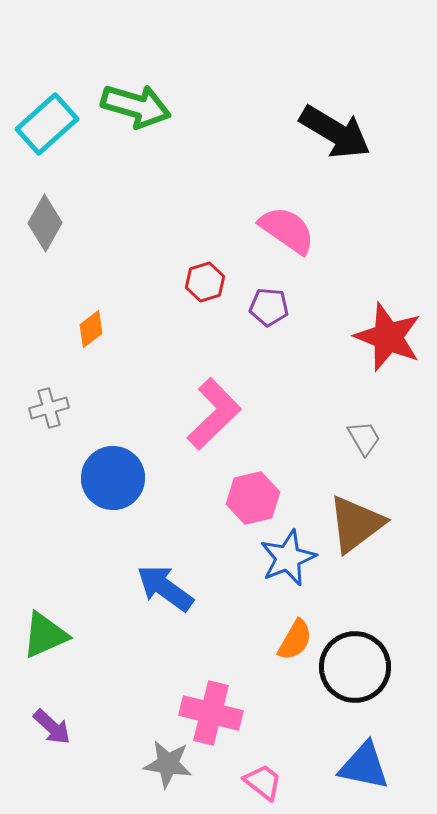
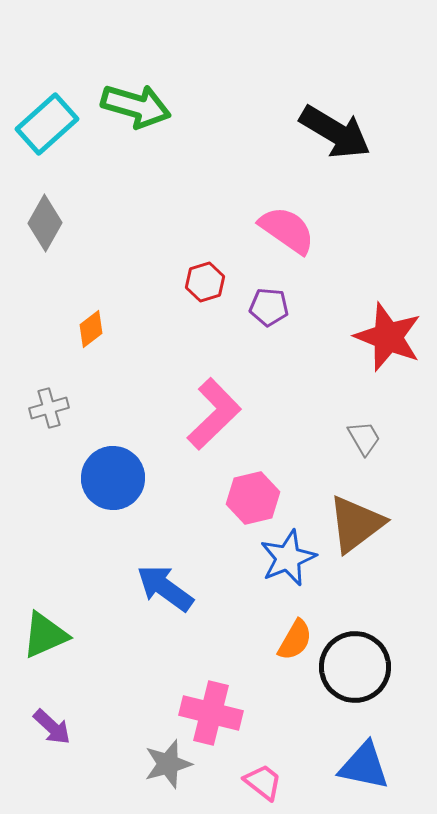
gray star: rotated 24 degrees counterclockwise
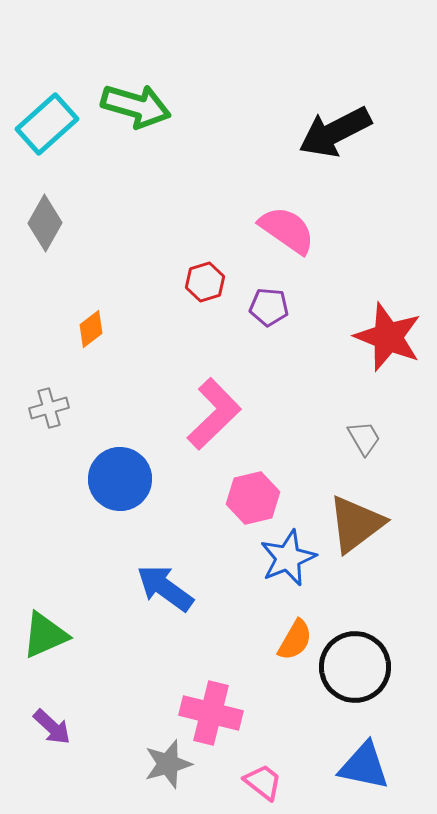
black arrow: rotated 122 degrees clockwise
blue circle: moved 7 px right, 1 px down
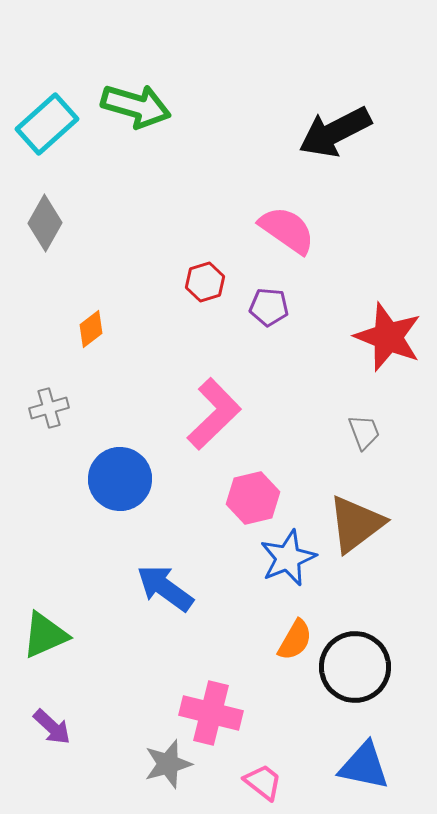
gray trapezoid: moved 6 px up; rotated 9 degrees clockwise
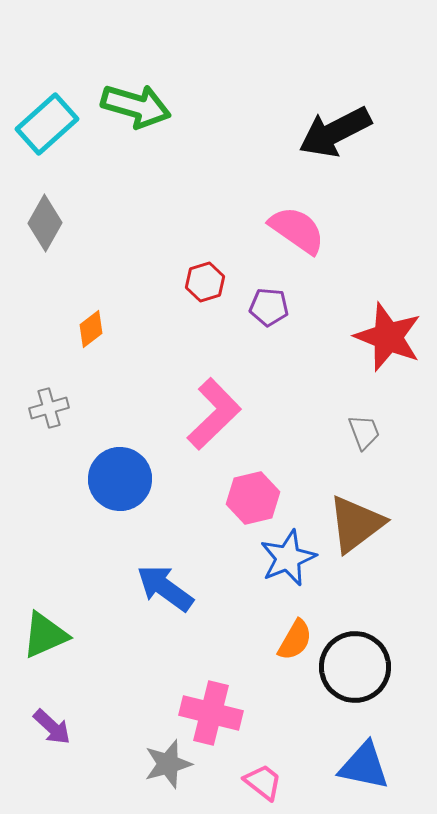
pink semicircle: moved 10 px right
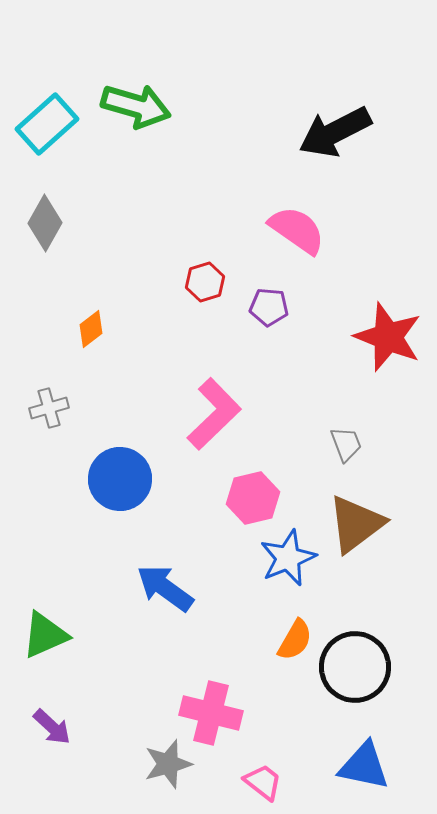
gray trapezoid: moved 18 px left, 12 px down
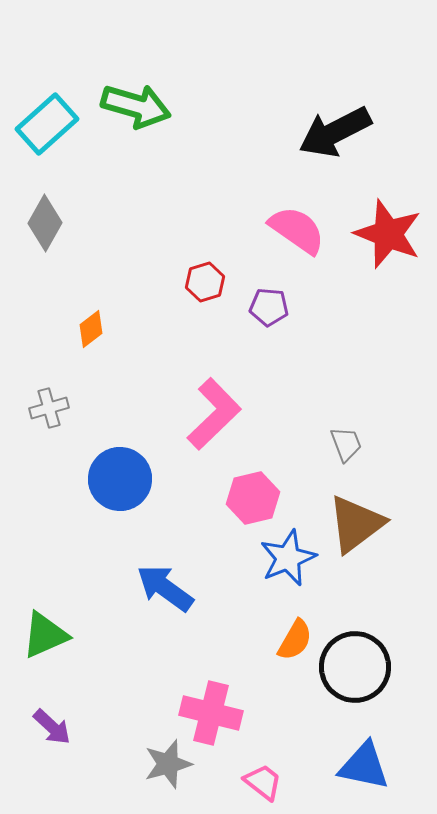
red star: moved 103 px up
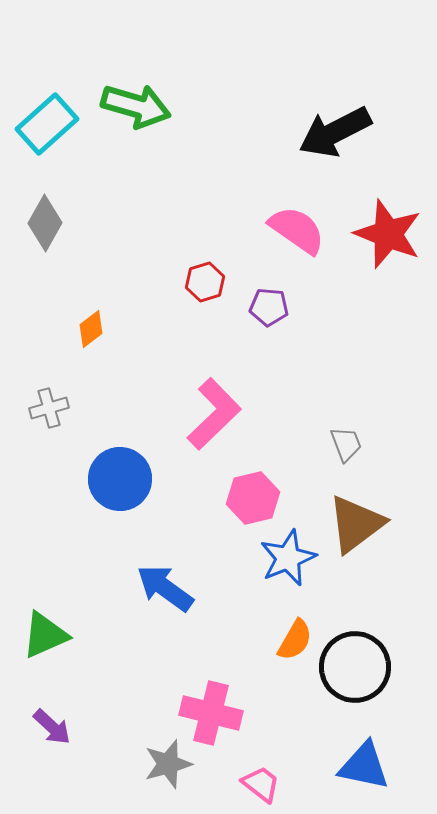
pink trapezoid: moved 2 px left, 2 px down
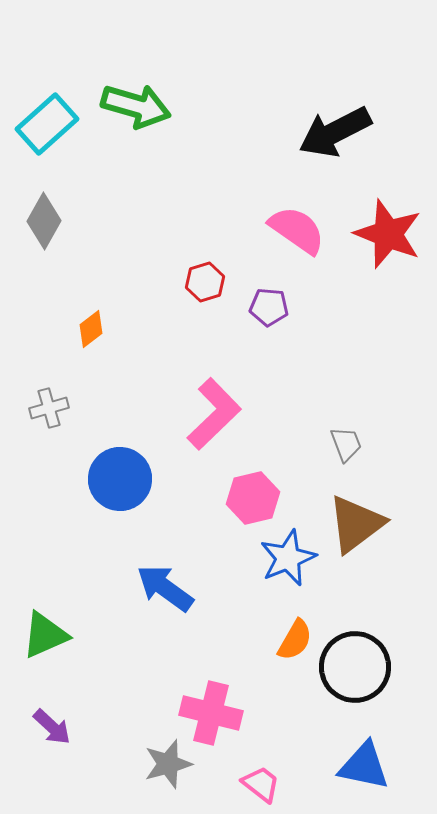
gray diamond: moved 1 px left, 2 px up
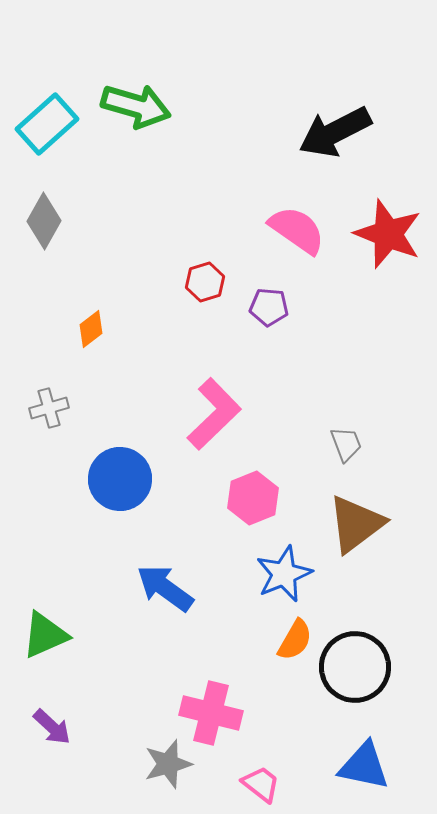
pink hexagon: rotated 9 degrees counterclockwise
blue star: moved 4 px left, 16 px down
